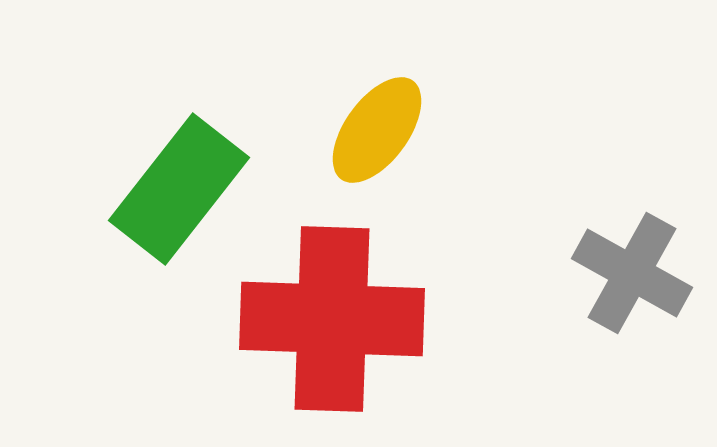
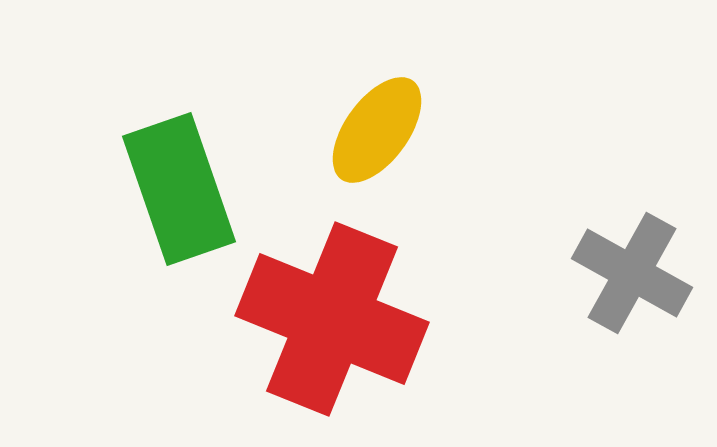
green rectangle: rotated 57 degrees counterclockwise
red cross: rotated 20 degrees clockwise
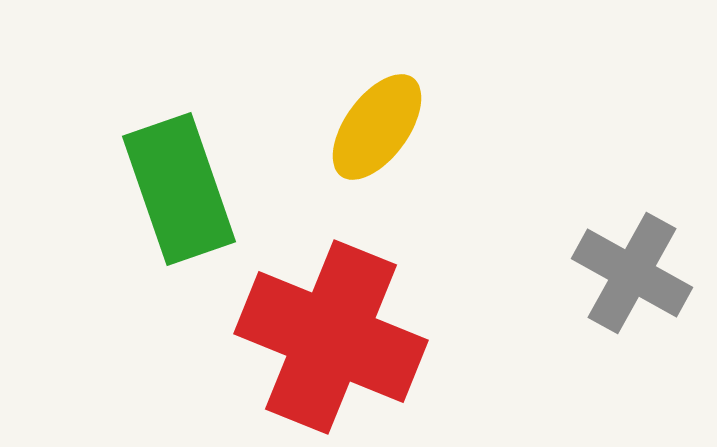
yellow ellipse: moved 3 px up
red cross: moved 1 px left, 18 px down
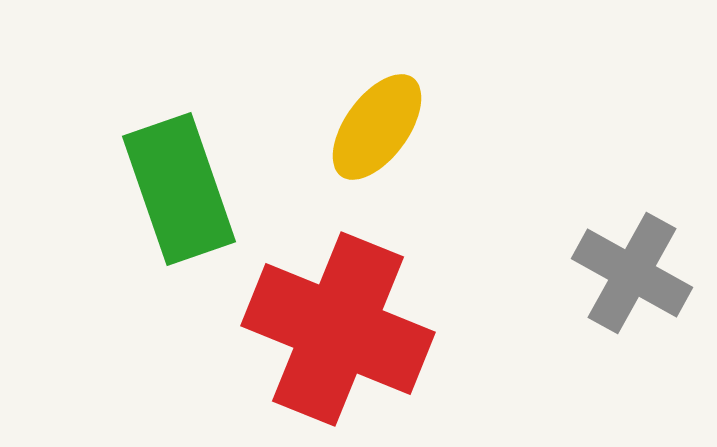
red cross: moved 7 px right, 8 px up
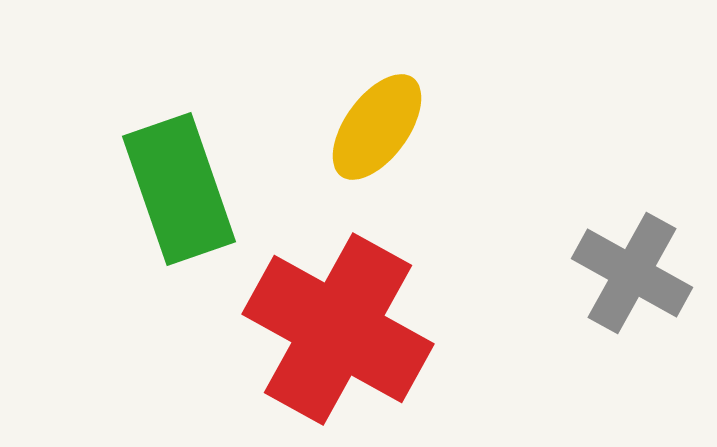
red cross: rotated 7 degrees clockwise
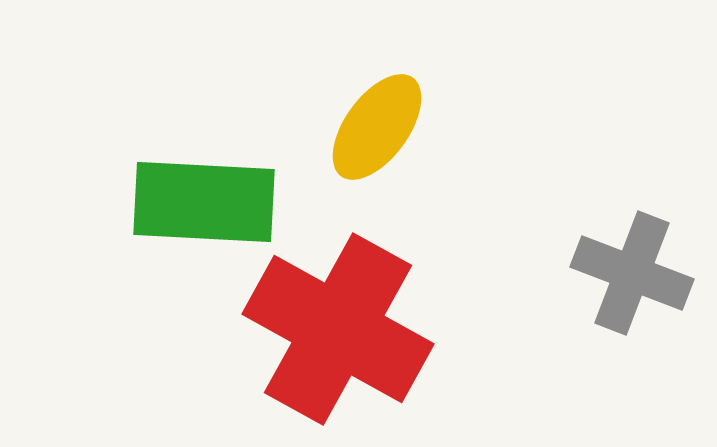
green rectangle: moved 25 px right, 13 px down; rotated 68 degrees counterclockwise
gray cross: rotated 8 degrees counterclockwise
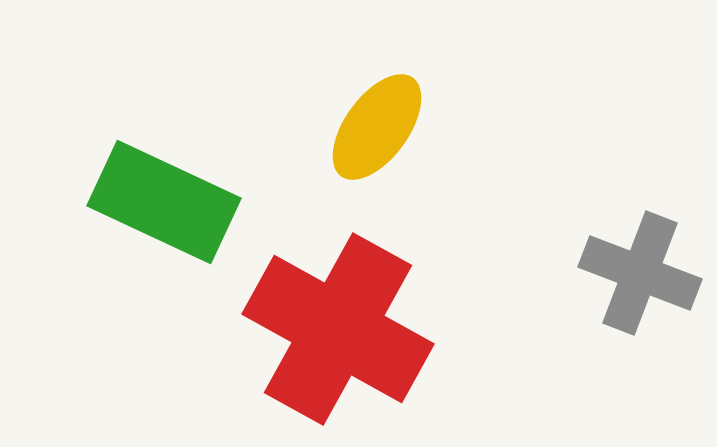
green rectangle: moved 40 px left; rotated 22 degrees clockwise
gray cross: moved 8 px right
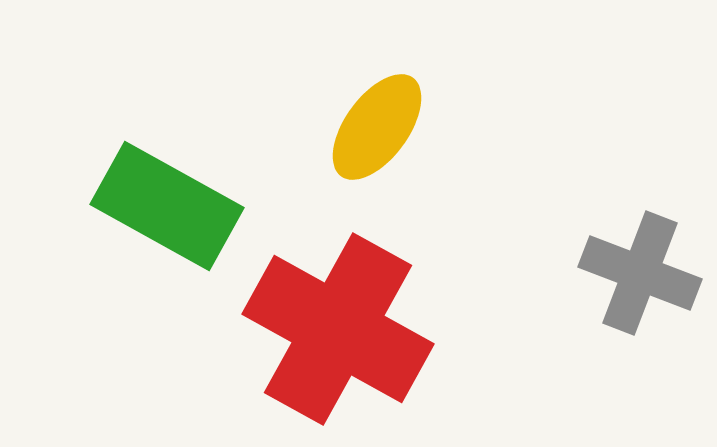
green rectangle: moved 3 px right, 4 px down; rotated 4 degrees clockwise
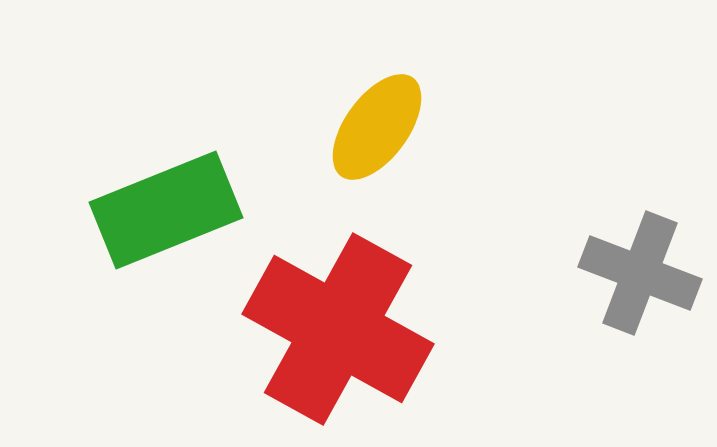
green rectangle: moved 1 px left, 4 px down; rotated 51 degrees counterclockwise
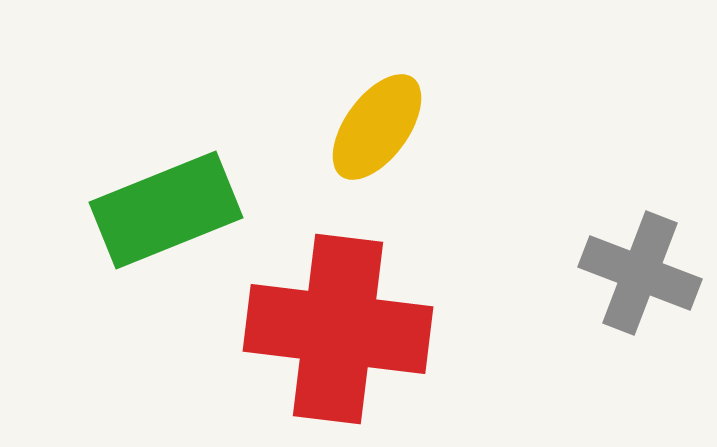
red cross: rotated 22 degrees counterclockwise
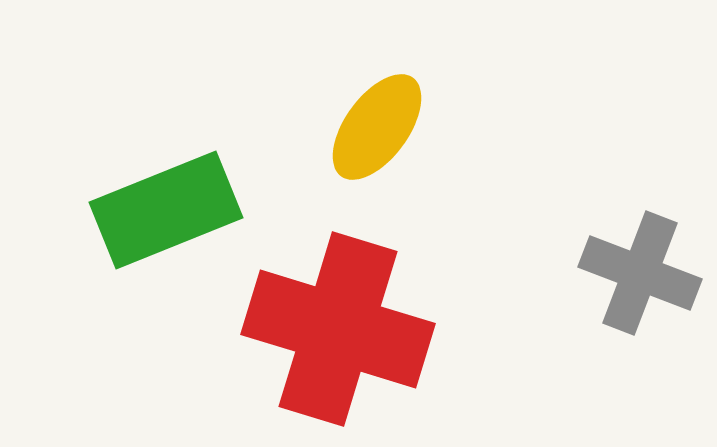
red cross: rotated 10 degrees clockwise
